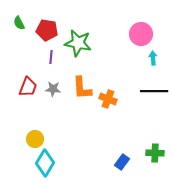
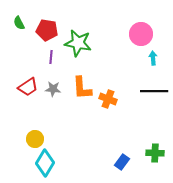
red trapezoid: rotated 35 degrees clockwise
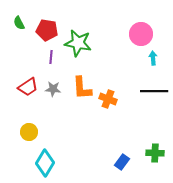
yellow circle: moved 6 px left, 7 px up
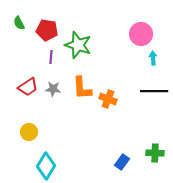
green star: moved 2 px down; rotated 8 degrees clockwise
cyan diamond: moved 1 px right, 3 px down
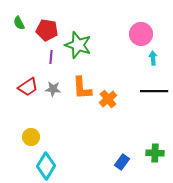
orange cross: rotated 30 degrees clockwise
yellow circle: moved 2 px right, 5 px down
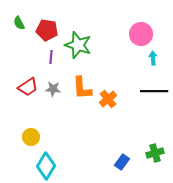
green cross: rotated 18 degrees counterclockwise
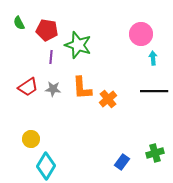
yellow circle: moved 2 px down
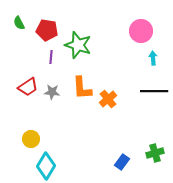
pink circle: moved 3 px up
gray star: moved 1 px left, 3 px down
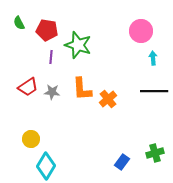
orange L-shape: moved 1 px down
